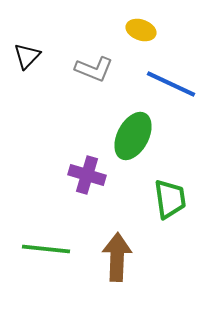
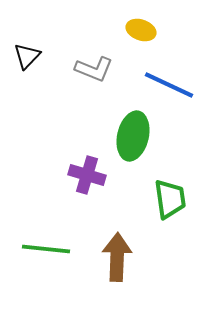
blue line: moved 2 px left, 1 px down
green ellipse: rotated 15 degrees counterclockwise
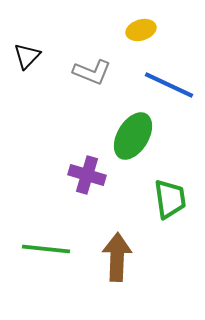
yellow ellipse: rotated 36 degrees counterclockwise
gray L-shape: moved 2 px left, 3 px down
green ellipse: rotated 18 degrees clockwise
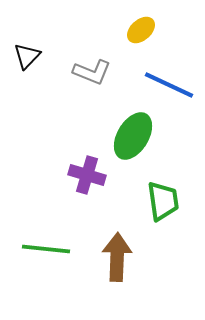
yellow ellipse: rotated 24 degrees counterclockwise
green trapezoid: moved 7 px left, 2 px down
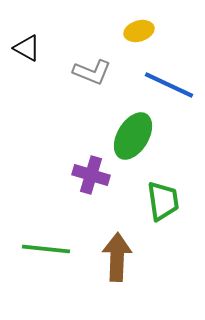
yellow ellipse: moved 2 px left, 1 px down; rotated 24 degrees clockwise
black triangle: moved 8 px up; rotated 44 degrees counterclockwise
purple cross: moved 4 px right
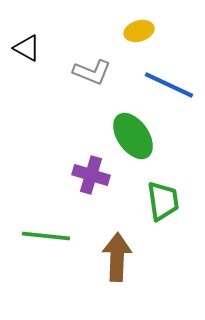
green ellipse: rotated 66 degrees counterclockwise
green line: moved 13 px up
